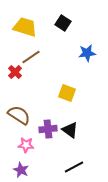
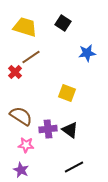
brown semicircle: moved 2 px right, 1 px down
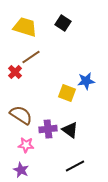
blue star: moved 1 px left, 28 px down
brown semicircle: moved 1 px up
black line: moved 1 px right, 1 px up
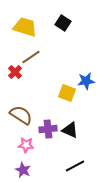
black triangle: rotated 12 degrees counterclockwise
purple star: moved 2 px right
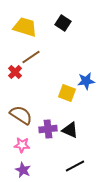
pink star: moved 4 px left
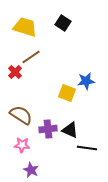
black line: moved 12 px right, 18 px up; rotated 36 degrees clockwise
purple star: moved 8 px right
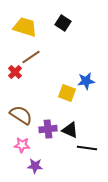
purple star: moved 4 px right, 4 px up; rotated 21 degrees counterclockwise
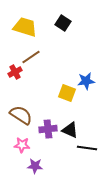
red cross: rotated 16 degrees clockwise
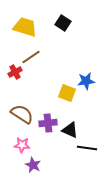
brown semicircle: moved 1 px right, 1 px up
purple cross: moved 6 px up
purple star: moved 2 px left, 1 px up; rotated 21 degrees clockwise
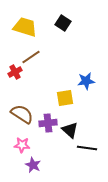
yellow square: moved 2 px left, 5 px down; rotated 30 degrees counterclockwise
black triangle: rotated 18 degrees clockwise
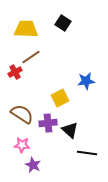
yellow trapezoid: moved 1 px right, 2 px down; rotated 15 degrees counterclockwise
yellow square: moved 5 px left; rotated 18 degrees counterclockwise
black line: moved 5 px down
